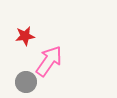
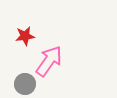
gray circle: moved 1 px left, 2 px down
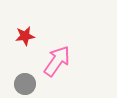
pink arrow: moved 8 px right
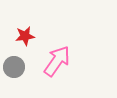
gray circle: moved 11 px left, 17 px up
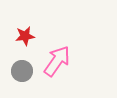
gray circle: moved 8 px right, 4 px down
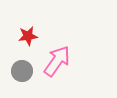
red star: moved 3 px right
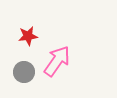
gray circle: moved 2 px right, 1 px down
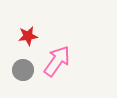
gray circle: moved 1 px left, 2 px up
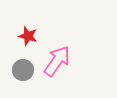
red star: rotated 24 degrees clockwise
